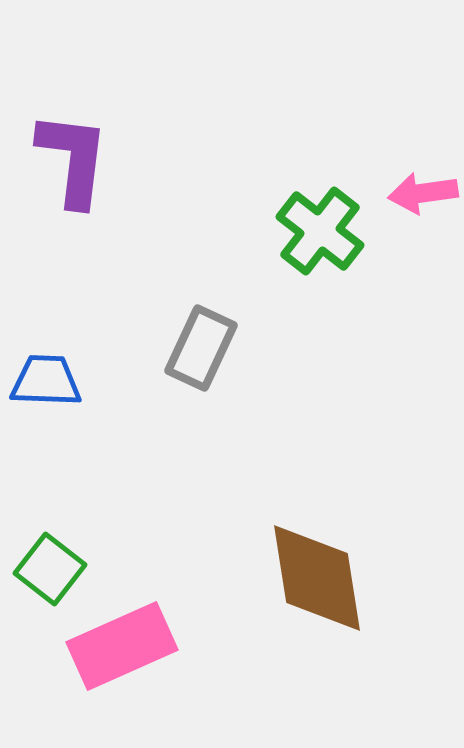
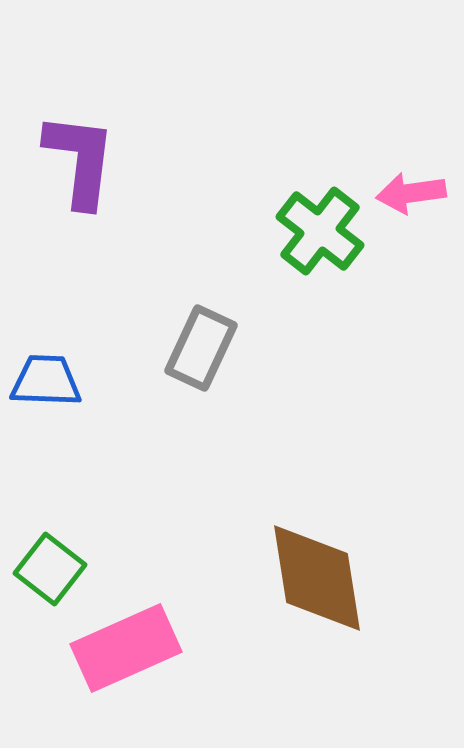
purple L-shape: moved 7 px right, 1 px down
pink arrow: moved 12 px left
pink rectangle: moved 4 px right, 2 px down
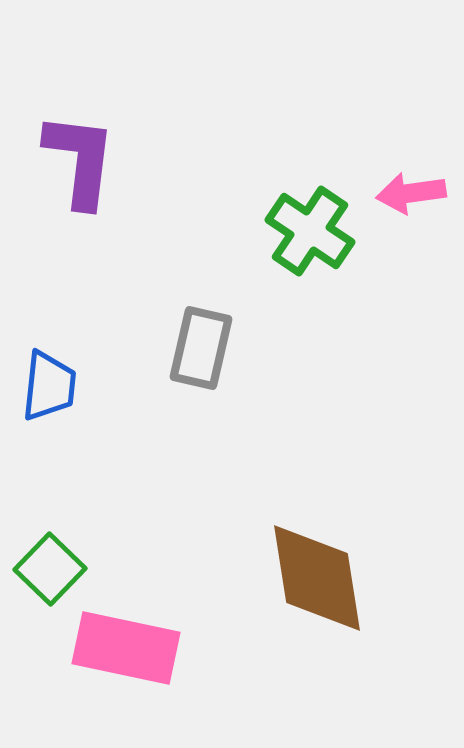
green cross: moved 10 px left; rotated 4 degrees counterclockwise
gray rectangle: rotated 12 degrees counterclockwise
blue trapezoid: moved 3 px right, 5 px down; rotated 94 degrees clockwise
green square: rotated 6 degrees clockwise
pink rectangle: rotated 36 degrees clockwise
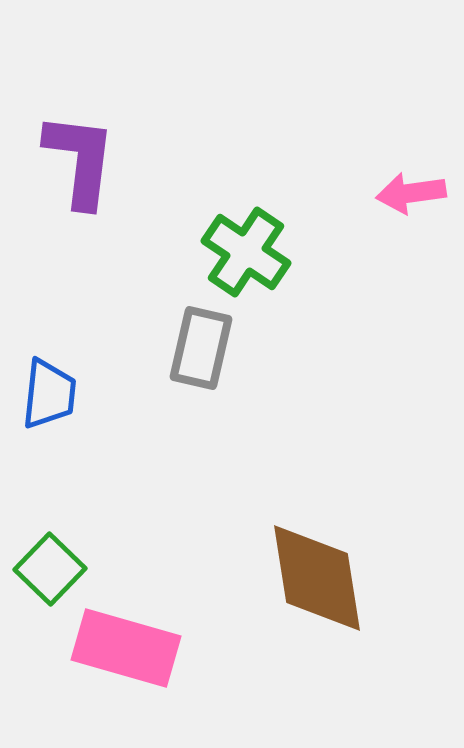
green cross: moved 64 px left, 21 px down
blue trapezoid: moved 8 px down
pink rectangle: rotated 4 degrees clockwise
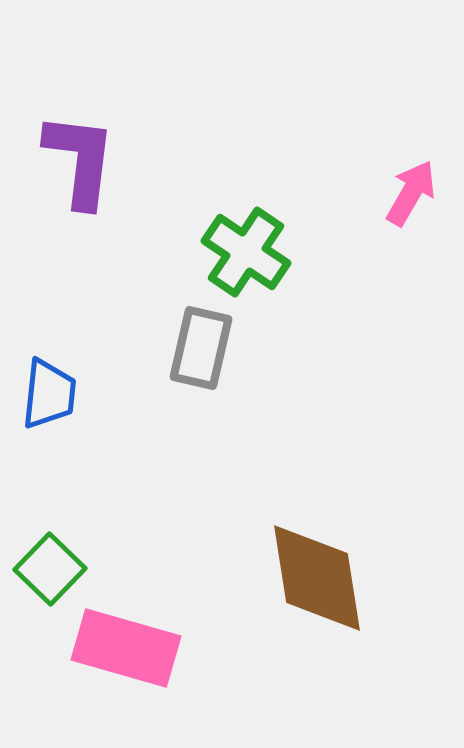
pink arrow: rotated 128 degrees clockwise
